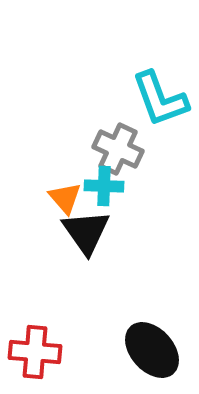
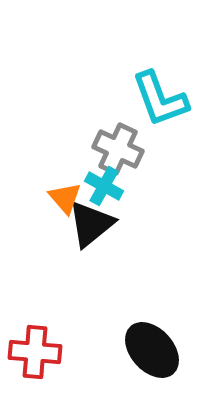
cyan cross: rotated 27 degrees clockwise
black triangle: moved 5 px right, 8 px up; rotated 26 degrees clockwise
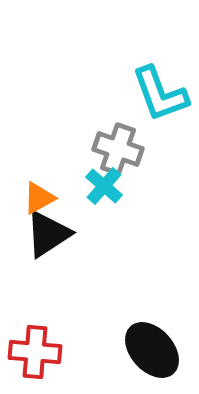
cyan L-shape: moved 5 px up
gray cross: rotated 6 degrees counterclockwise
cyan cross: rotated 12 degrees clockwise
orange triangle: moved 26 px left; rotated 42 degrees clockwise
black triangle: moved 43 px left, 10 px down; rotated 6 degrees clockwise
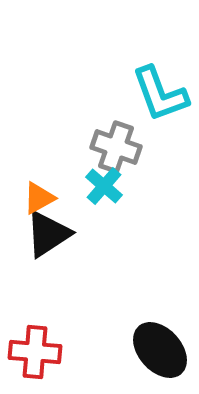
gray cross: moved 2 px left, 2 px up
black ellipse: moved 8 px right
